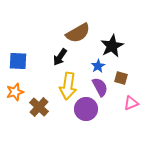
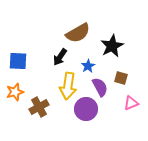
blue star: moved 10 px left
brown cross: rotated 18 degrees clockwise
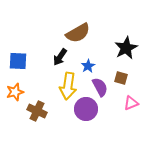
black star: moved 14 px right, 2 px down
brown cross: moved 2 px left, 4 px down; rotated 36 degrees counterclockwise
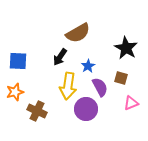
black star: rotated 15 degrees counterclockwise
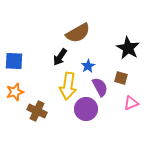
black star: moved 2 px right
blue square: moved 4 px left
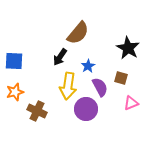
brown semicircle: rotated 20 degrees counterclockwise
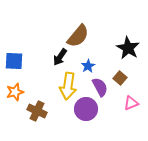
brown semicircle: moved 3 px down
brown square: moved 1 px left; rotated 24 degrees clockwise
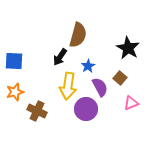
brown semicircle: moved 1 px up; rotated 25 degrees counterclockwise
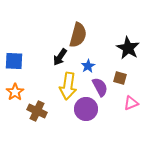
brown square: rotated 24 degrees counterclockwise
orange star: rotated 18 degrees counterclockwise
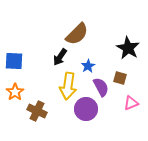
brown semicircle: moved 1 px left, 1 px up; rotated 30 degrees clockwise
purple semicircle: moved 1 px right
